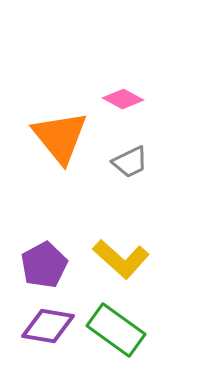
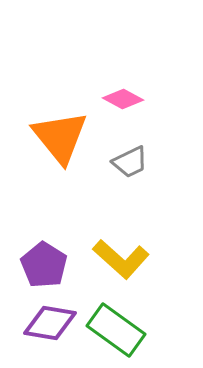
purple pentagon: rotated 12 degrees counterclockwise
purple diamond: moved 2 px right, 3 px up
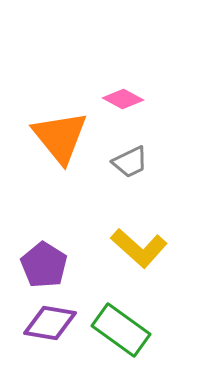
yellow L-shape: moved 18 px right, 11 px up
green rectangle: moved 5 px right
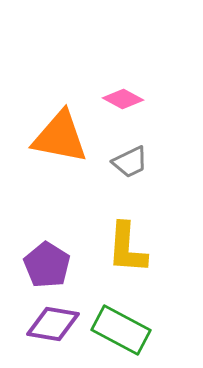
orange triangle: rotated 40 degrees counterclockwise
yellow L-shape: moved 12 px left; rotated 52 degrees clockwise
purple pentagon: moved 3 px right
purple diamond: moved 3 px right, 1 px down
green rectangle: rotated 8 degrees counterclockwise
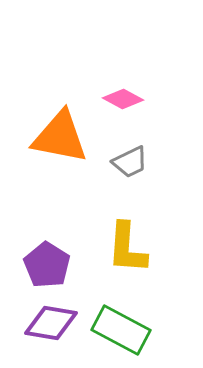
purple diamond: moved 2 px left, 1 px up
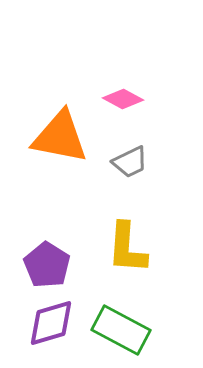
purple diamond: rotated 26 degrees counterclockwise
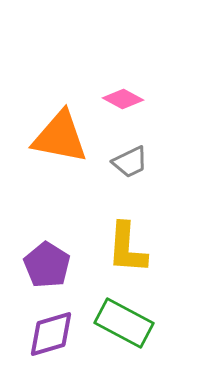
purple diamond: moved 11 px down
green rectangle: moved 3 px right, 7 px up
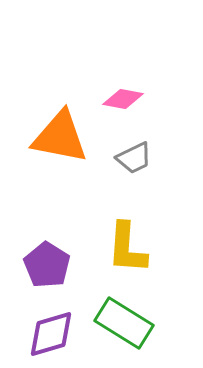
pink diamond: rotated 18 degrees counterclockwise
gray trapezoid: moved 4 px right, 4 px up
green rectangle: rotated 4 degrees clockwise
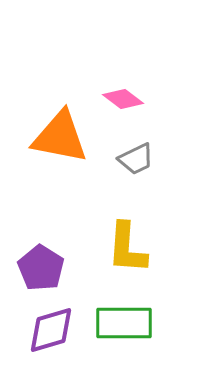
pink diamond: rotated 27 degrees clockwise
gray trapezoid: moved 2 px right, 1 px down
purple pentagon: moved 6 px left, 3 px down
green rectangle: rotated 32 degrees counterclockwise
purple diamond: moved 4 px up
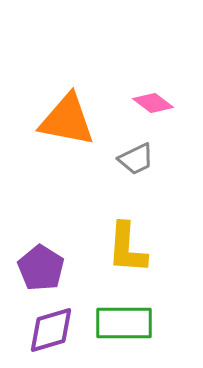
pink diamond: moved 30 px right, 4 px down
orange triangle: moved 7 px right, 17 px up
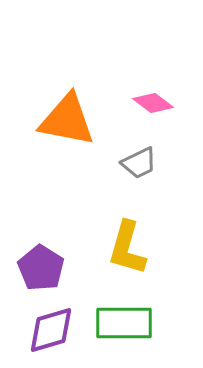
gray trapezoid: moved 3 px right, 4 px down
yellow L-shape: rotated 12 degrees clockwise
